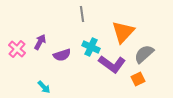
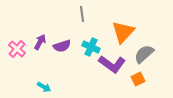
purple semicircle: moved 9 px up
cyan arrow: rotated 16 degrees counterclockwise
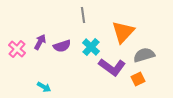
gray line: moved 1 px right, 1 px down
cyan cross: rotated 18 degrees clockwise
gray semicircle: moved 1 px down; rotated 25 degrees clockwise
purple L-shape: moved 3 px down
